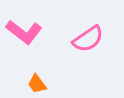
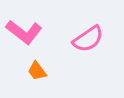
orange trapezoid: moved 13 px up
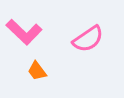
pink L-shape: rotated 6 degrees clockwise
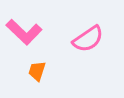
orange trapezoid: rotated 55 degrees clockwise
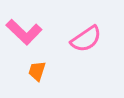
pink semicircle: moved 2 px left
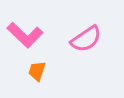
pink L-shape: moved 1 px right, 3 px down
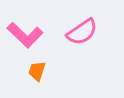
pink semicircle: moved 4 px left, 7 px up
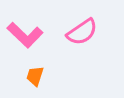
orange trapezoid: moved 2 px left, 5 px down
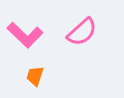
pink semicircle: rotated 8 degrees counterclockwise
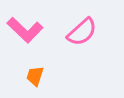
pink L-shape: moved 5 px up
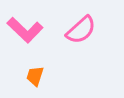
pink semicircle: moved 1 px left, 2 px up
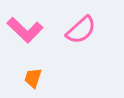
orange trapezoid: moved 2 px left, 2 px down
